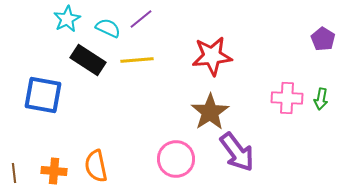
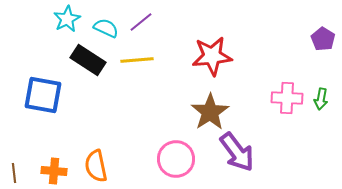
purple line: moved 3 px down
cyan semicircle: moved 2 px left
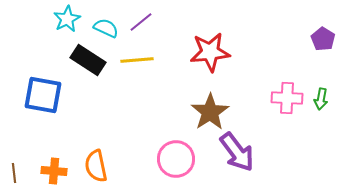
red star: moved 2 px left, 4 px up
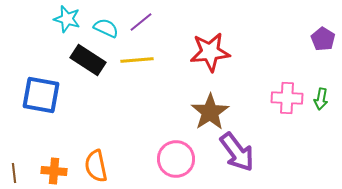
cyan star: rotated 28 degrees counterclockwise
blue square: moved 2 px left
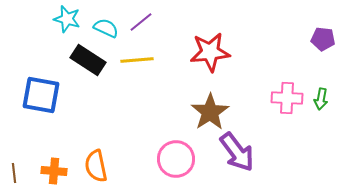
purple pentagon: rotated 25 degrees counterclockwise
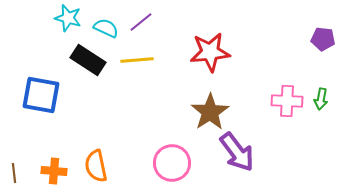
cyan star: moved 1 px right, 1 px up
pink cross: moved 3 px down
pink circle: moved 4 px left, 4 px down
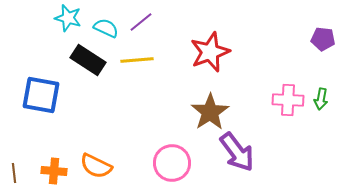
red star: rotated 15 degrees counterclockwise
pink cross: moved 1 px right, 1 px up
orange semicircle: rotated 52 degrees counterclockwise
